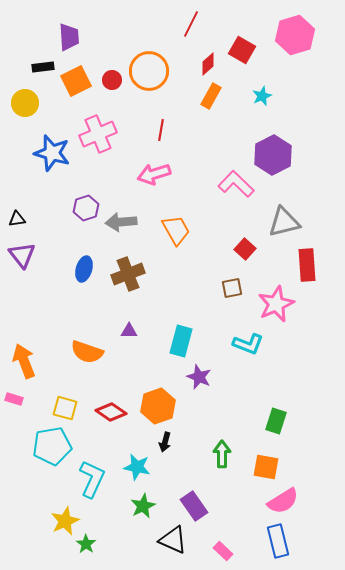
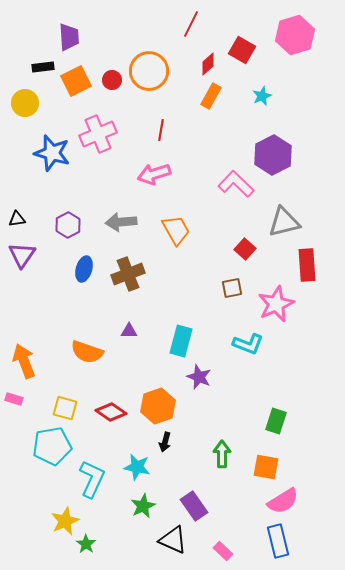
purple hexagon at (86, 208): moved 18 px left, 17 px down; rotated 10 degrees counterclockwise
purple triangle at (22, 255): rotated 12 degrees clockwise
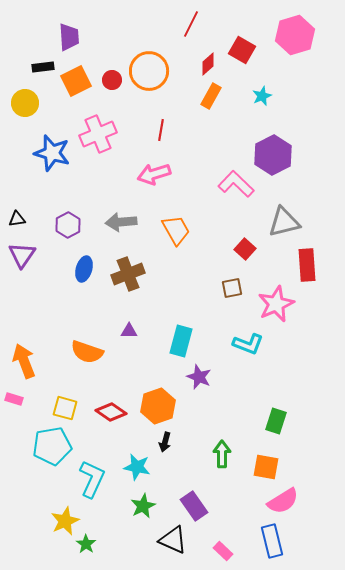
blue rectangle at (278, 541): moved 6 px left
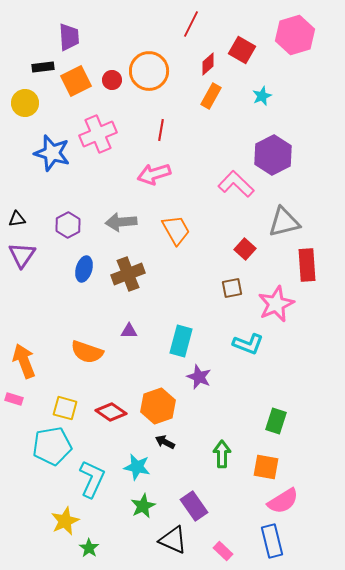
black arrow at (165, 442): rotated 102 degrees clockwise
green star at (86, 544): moved 3 px right, 4 px down
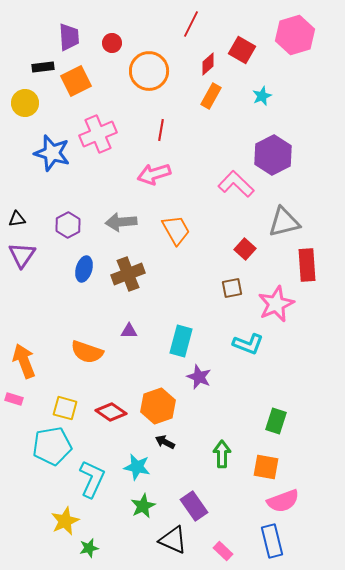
red circle at (112, 80): moved 37 px up
pink semicircle at (283, 501): rotated 12 degrees clockwise
green star at (89, 548): rotated 24 degrees clockwise
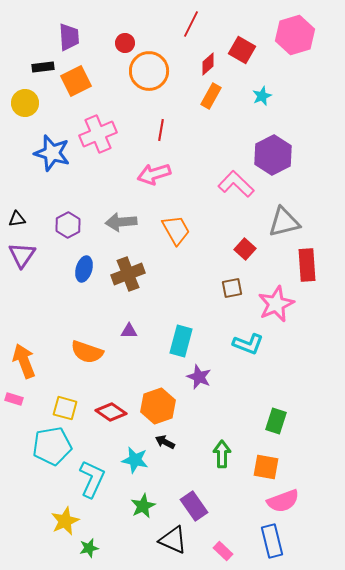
red circle at (112, 43): moved 13 px right
cyan star at (137, 467): moved 2 px left, 7 px up
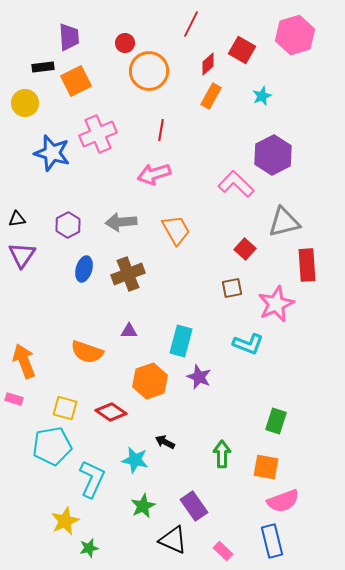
orange hexagon at (158, 406): moved 8 px left, 25 px up
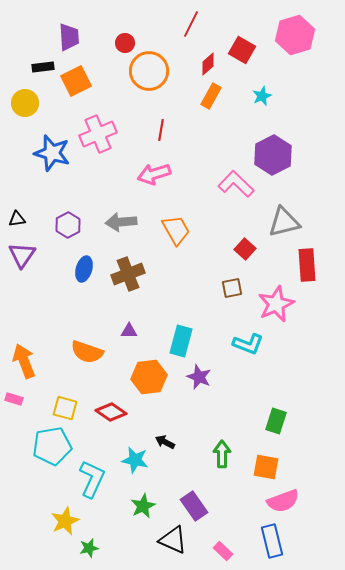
orange hexagon at (150, 381): moved 1 px left, 4 px up; rotated 12 degrees clockwise
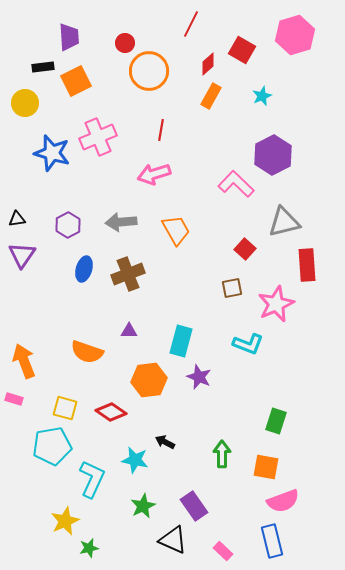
pink cross at (98, 134): moved 3 px down
orange hexagon at (149, 377): moved 3 px down
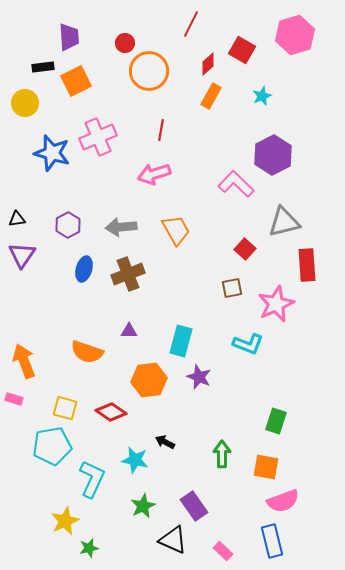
gray arrow at (121, 222): moved 5 px down
